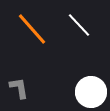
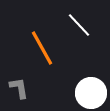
orange line: moved 10 px right, 19 px down; rotated 12 degrees clockwise
white circle: moved 1 px down
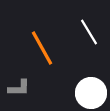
white line: moved 10 px right, 7 px down; rotated 12 degrees clockwise
gray L-shape: rotated 100 degrees clockwise
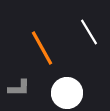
white circle: moved 24 px left
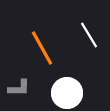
white line: moved 3 px down
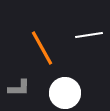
white line: rotated 68 degrees counterclockwise
white circle: moved 2 px left
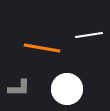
orange line: rotated 51 degrees counterclockwise
white circle: moved 2 px right, 4 px up
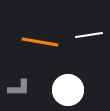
orange line: moved 2 px left, 6 px up
white circle: moved 1 px right, 1 px down
